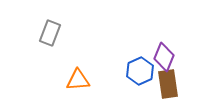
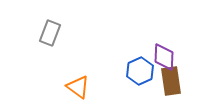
purple diamond: rotated 20 degrees counterclockwise
orange triangle: moved 7 px down; rotated 40 degrees clockwise
brown rectangle: moved 3 px right, 3 px up
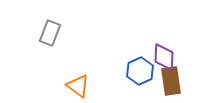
orange triangle: moved 1 px up
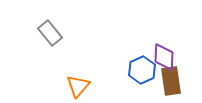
gray rectangle: rotated 60 degrees counterclockwise
blue hexagon: moved 2 px right, 1 px up
orange triangle: rotated 35 degrees clockwise
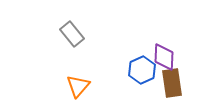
gray rectangle: moved 22 px right, 1 px down
brown rectangle: moved 1 px right, 2 px down
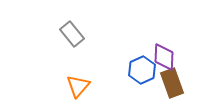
brown rectangle: rotated 12 degrees counterclockwise
